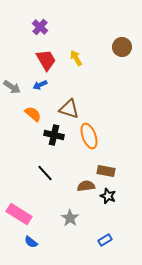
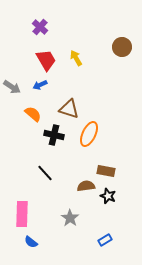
orange ellipse: moved 2 px up; rotated 45 degrees clockwise
pink rectangle: moved 3 px right; rotated 60 degrees clockwise
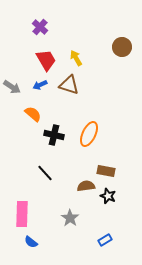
brown triangle: moved 24 px up
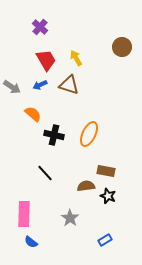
pink rectangle: moved 2 px right
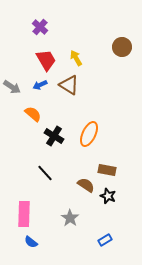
brown triangle: rotated 15 degrees clockwise
black cross: moved 1 px down; rotated 18 degrees clockwise
brown rectangle: moved 1 px right, 1 px up
brown semicircle: moved 1 px up; rotated 42 degrees clockwise
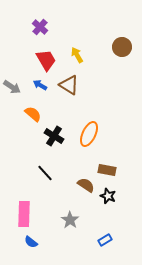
yellow arrow: moved 1 px right, 3 px up
blue arrow: rotated 56 degrees clockwise
gray star: moved 2 px down
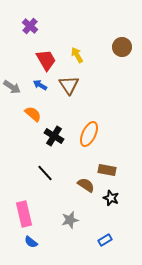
purple cross: moved 10 px left, 1 px up
brown triangle: rotated 25 degrees clockwise
black star: moved 3 px right, 2 px down
pink rectangle: rotated 15 degrees counterclockwise
gray star: rotated 24 degrees clockwise
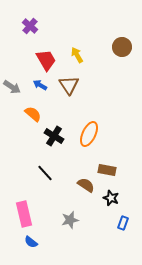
blue rectangle: moved 18 px right, 17 px up; rotated 40 degrees counterclockwise
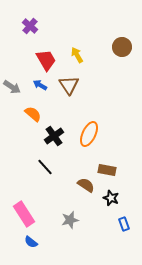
black cross: rotated 24 degrees clockwise
black line: moved 6 px up
pink rectangle: rotated 20 degrees counterclockwise
blue rectangle: moved 1 px right, 1 px down; rotated 40 degrees counterclockwise
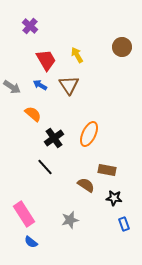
black cross: moved 2 px down
black star: moved 3 px right; rotated 14 degrees counterclockwise
